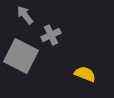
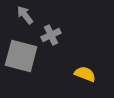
gray square: rotated 12 degrees counterclockwise
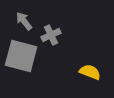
gray arrow: moved 1 px left, 6 px down
yellow semicircle: moved 5 px right, 2 px up
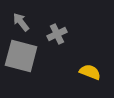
gray arrow: moved 3 px left, 1 px down
gray cross: moved 6 px right, 1 px up
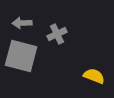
gray arrow: moved 1 px right, 1 px down; rotated 54 degrees counterclockwise
yellow semicircle: moved 4 px right, 4 px down
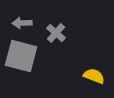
gray cross: moved 1 px left, 1 px up; rotated 24 degrees counterclockwise
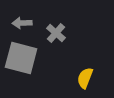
gray square: moved 2 px down
yellow semicircle: moved 9 px left, 2 px down; rotated 90 degrees counterclockwise
